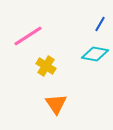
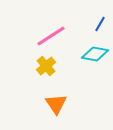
pink line: moved 23 px right
yellow cross: rotated 18 degrees clockwise
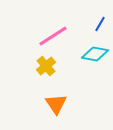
pink line: moved 2 px right
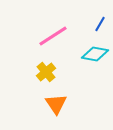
yellow cross: moved 6 px down
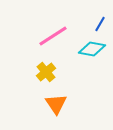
cyan diamond: moved 3 px left, 5 px up
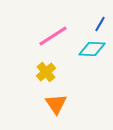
cyan diamond: rotated 8 degrees counterclockwise
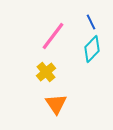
blue line: moved 9 px left, 2 px up; rotated 56 degrees counterclockwise
pink line: rotated 20 degrees counterclockwise
cyan diamond: rotated 48 degrees counterclockwise
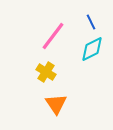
cyan diamond: rotated 20 degrees clockwise
yellow cross: rotated 18 degrees counterclockwise
